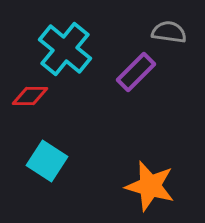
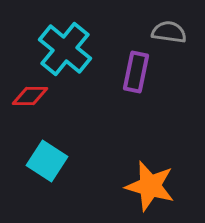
purple rectangle: rotated 33 degrees counterclockwise
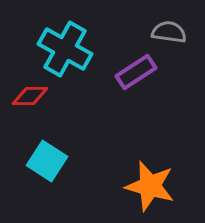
cyan cross: rotated 10 degrees counterclockwise
purple rectangle: rotated 45 degrees clockwise
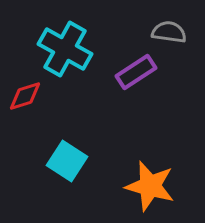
red diamond: moved 5 px left; rotated 18 degrees counterclockwise
cyan square: moved 20 px right
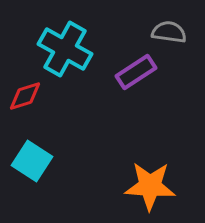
cyan square: moved 35 px left
orange star: rotated 12 degrees counterclockwise
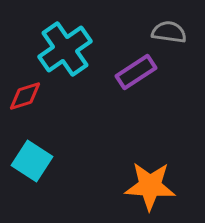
cyan cross: rotated 26 degrees clockwise
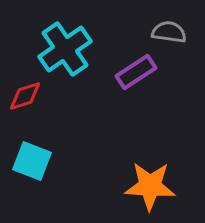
cyan square: rotated 12 degrees counterclockwise
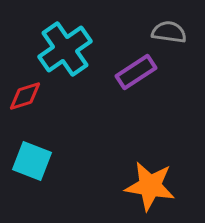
orange star: rotated 6 degrees clockwise
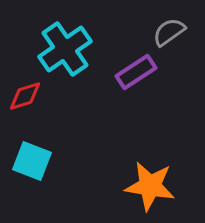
gray semicircle: rotated 44 degrees counterclockwise
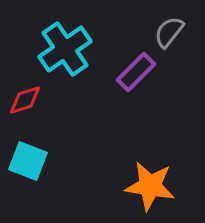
gray semicircle: rotated 16 degrees counterclockwise
purple rectangle: rotated 12 degrees counterclockwise
red diamond: moved 4 px down
cyan square: moved 4 px left
